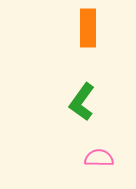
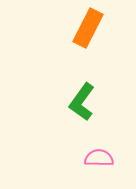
orange rectangle: rotated 27 degrees clockwise
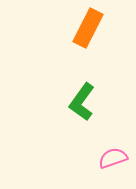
pink semicircle: moved 14 px right; rotated 20 degrees counterclockwise
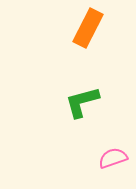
green L-shape: rotated 39 degrees clockwise
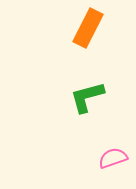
green L-shape: moved 5 px right, 5 px up
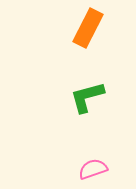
pink semicircle: moved 20 px left, 11 px down
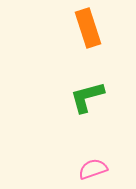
orange rectangle: rotated 45 degrees counterclockwise
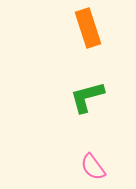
pink semicircle: moved 2 px up; rotated 108 degrees counterclockwise
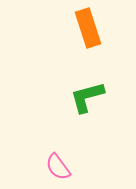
pink semicircle: moved 35 px left
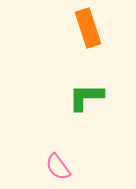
green L-shape: moved 1 px left; rotated 15 degrees clockwise
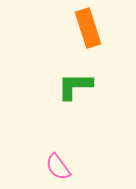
green L-shape: moved 11 px left, 11 px up
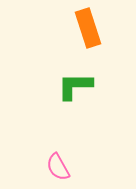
pink semicircle: rotated 8 degrees clockwise
